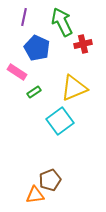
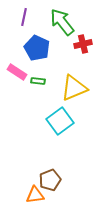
green arrow: rotated 12 degrees counterclockwise
green rectangle: moved 4 px right, 11 px up; rotated 40 degrees clockwise
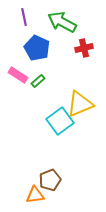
purple line: rotated 24 degrees counterclockwise
green arrow: rotated 24 degrees counterclockwise
red cross: moved 1 px right, 4 px down
pink rectangle: moved 1 px right, 3 px down
green rectangle: rotated 48 degrees counterclockwise
yellow triangle: moved 6 px right, 16 px down
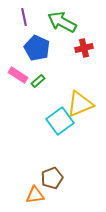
brown pentagon: moved 2 px right, 2 px up
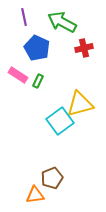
green rectangle: rotated 24 degrees counterclockwise
yellow triangle: rotated 8 degrees clockwise
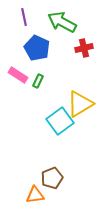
yellow triangle: rotated 16 degrees counterclockwise
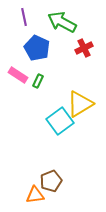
red cross: rotated 12 degrees counterclockwise
brown pentagon: moved 1 px left, 3 px down
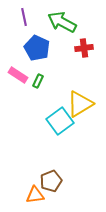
red cross: rotated 18 degrees clockwise
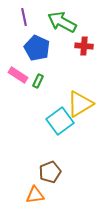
red cross: moved 2 px up; rotated 12 degrees clockwise
brown pentagon: moved 1 px left, 9 px up
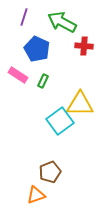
purple line: rotated 30 degrees clockwise
blue pentagon: moved 1 px down
green rectangle: moved 5 px right
yellow triangle: rotated 32 degrees clockwise
orange triangle: moved 1 px right; rotated 12 degrees counterclockwise
